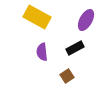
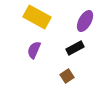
purple ellipse: moved 1 px left, 1 px down
purple semicircle: moved 8 px left, 2 px up; rotated 30 degrees clockwise
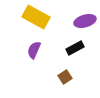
yellow rectangle: moved 1 px left
purple ellipse: rotated 45 degrees clockwise
brown square: moved 2 px left, 1 px down
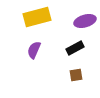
yellow rectangle: moved 1 px right; rotated 44 degrees counterclockwise
brown square: moved 11 px right, 2 px up; rotated 24 degrees clockwise
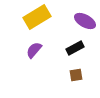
yellow rectangle: rotated 16 degrees counterclockwise
purple ellipse: rotated 45 degrees clockwise
purple semicircle: rotated 18 degrees clockwise
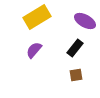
black rectangle: rotated 24 degrees counterclockwise
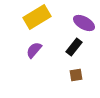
purple ellipse: moved 1 px left, 2 px down
black rectangle: moved 1 px left, 1 px up
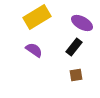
purple ellipse: moved 2 px left
purple semicircle: rotated 84 degrees clockwise
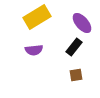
purple ellipse: rotated 20 degrees clockwise
purple semicircle: rotated 138 degrees clockwise
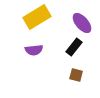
brown square: rotated 24 degrees clockwise
